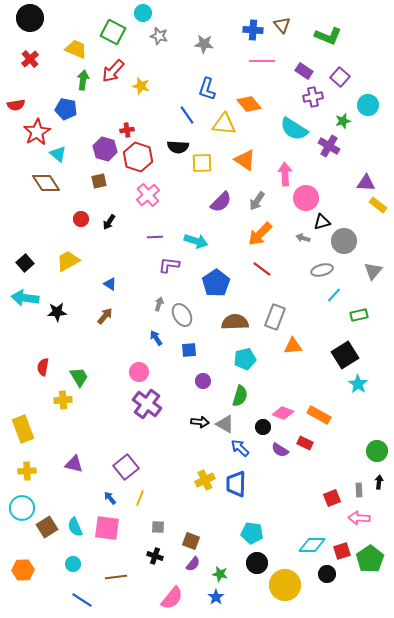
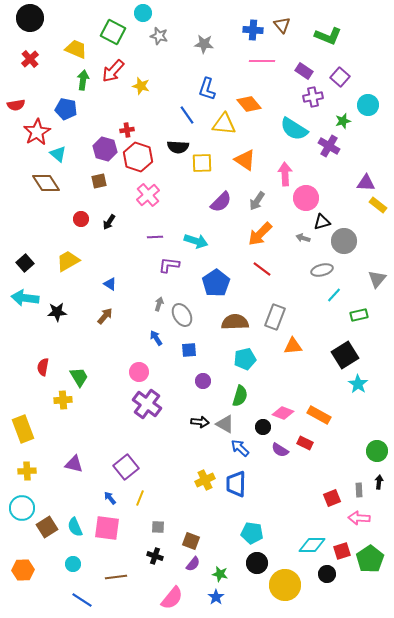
gray triangle at (373, 271): moved 4 px right, 8 px down
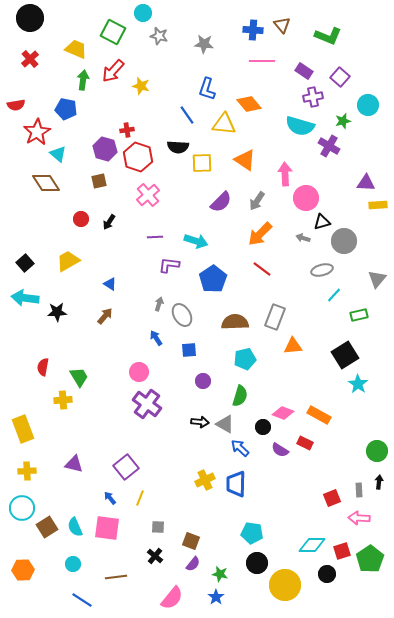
cyan semicircle at (294, 129): moved 6 px right, 3 px up; rotated 16 degrees counterclockwise
yellow rectangle at (378, 205): rotated 42 degrees counterclockwise
blue pentagon at (216, 283): moved 3 px left, 4 px up
black cross at (155, 556): rotated 21 degrees clockwise
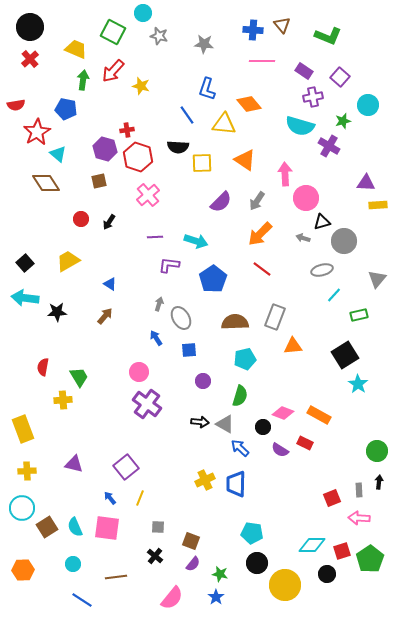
black circle at (30, 18): moved 9 px down
gray ellipse at (182, 315): moved 1 px left, 3 px down
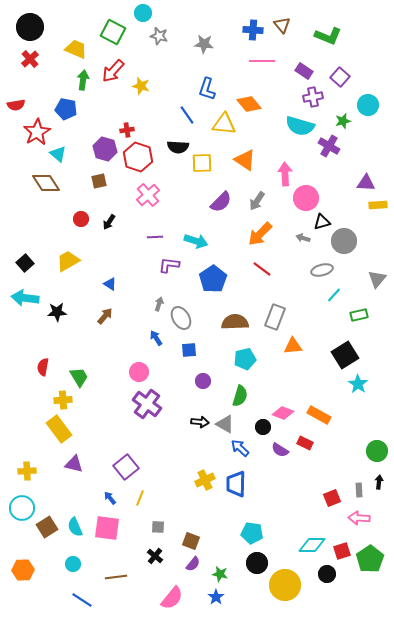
yellow rectangle at (23, 429): moved 36 px right; rotated 16 degrees counterclockwise
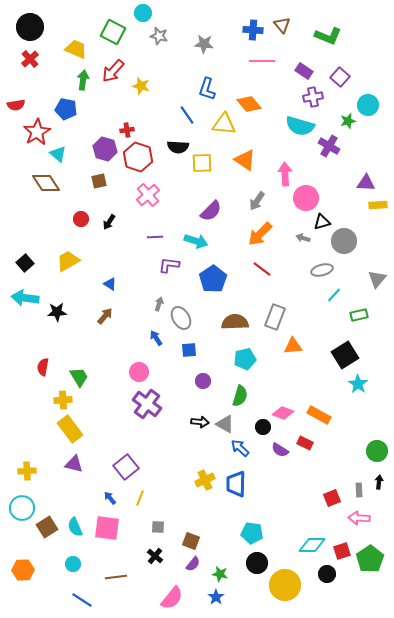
green star at (343, 121): moved 5 px right
purple semicircle at (221, 202): moved 10 px left, 9 px down
yellow rectangle at (59, 429): moved 11 px right
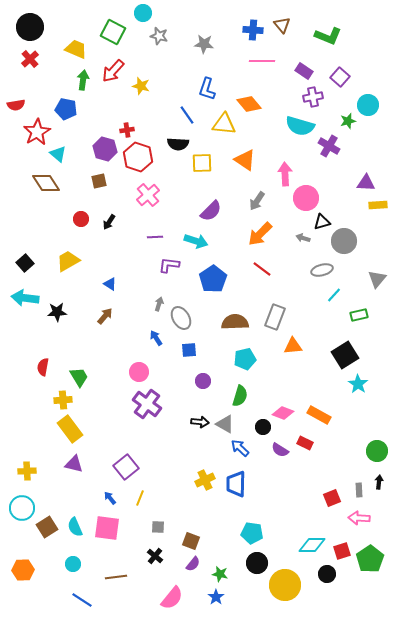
black semicircle at (178, 147): moved 3 px up
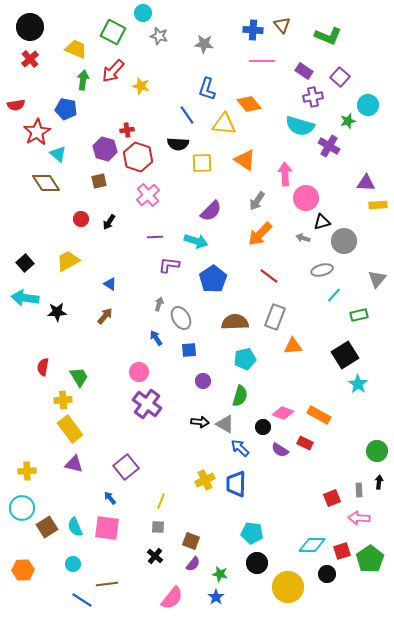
red line at (262, 269): moved 7 px right, 7 px down
yellow line at (140, 498): moved 21 px right, 3 px down
brown line at (116, 577): moved 9 px left, 7 px down
yellow circle at (285, 585): moved 3 px right, 2 px down
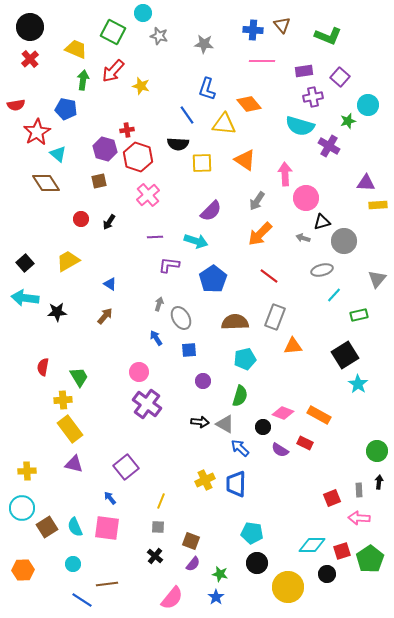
purple rectangle at (304, 71): rotated 42 degrees counterclockwise
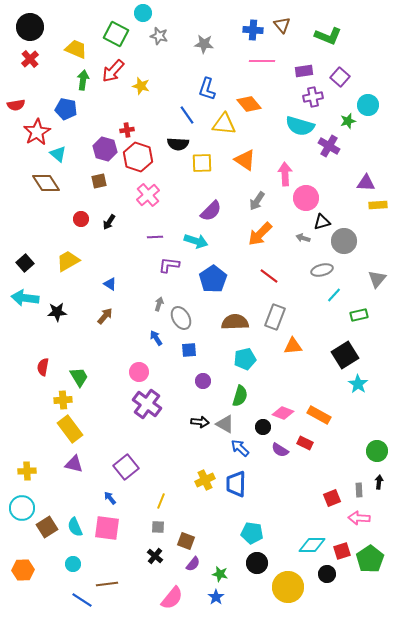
green square at (113, 32): moved 3 px right, 2 px down
brown square at (191, 541): moved 5 px left
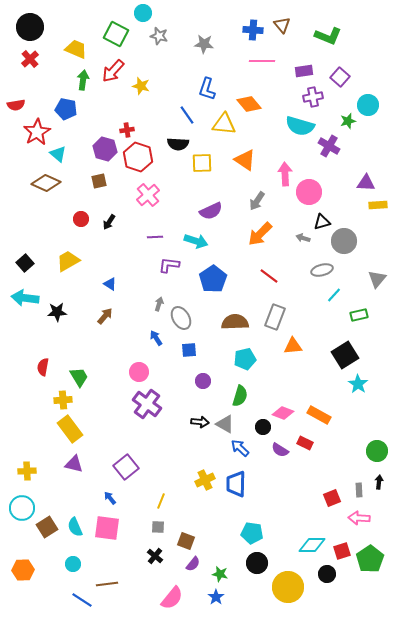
brown diamond at (46, 183): rotated 32 degrees counterclockwise
pink circle at (306, 198): moved 3 px right, 6 px up
purple semicircle at (211, 211): rotated 20 degrees clockwise
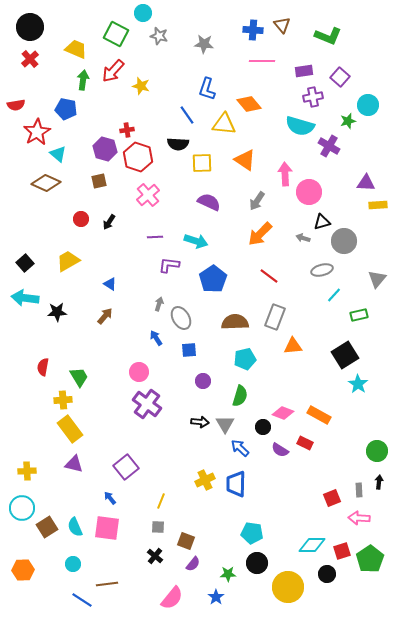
purple semicircle at (211, 211): moved 2 px left, 9 px up; rotated 130 degrees counterclockwise
gray triangle at (225, 424): rotated 30 degrees clockwise
green star at (220, 574): moved 8 px right; rotated 14 degrees counterclockwise
